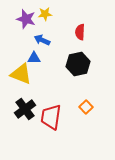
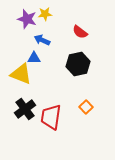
purple star: moved 1 px right
red semicircle: rotated 56 degrees counterclockwise
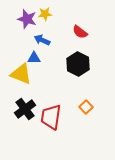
black hexagon: rotated 20 degrees counterclockwise
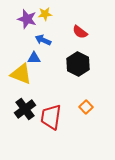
blue arrow: moved 1 px right
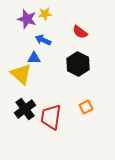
yellow triangle: rotated 20 degrees clockwise
orange square: rotated 16 degrees clockwise
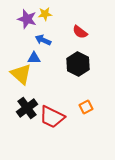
black cross: moved 2 px right, 1 px up
red trapezoid: moved 1 px right; rotated 72 degrees counterclockwise
